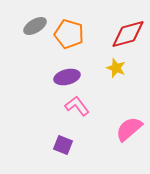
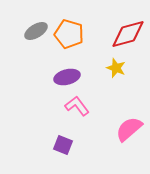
gray ellipse: moved 1 px right, 5 px down
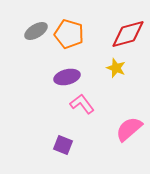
pink L-shape: moved 5 px right, 2 px up
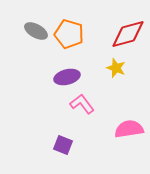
gray ellipse: rotated 60 degrees clockwise
pink semicircle: rotated 32 degrees clockwise
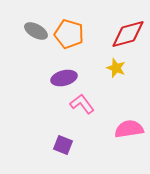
purple ellipse: moved 3 px left, 1 px down
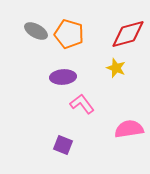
purple ellipse: moved 1 px left, 1 px up; rotated 10 degrees clockwise
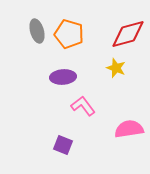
gray ellipse: moved 1 px right; rotated 45 degrees clockwise
pink L-shape: moved 1 px right, 2 px down
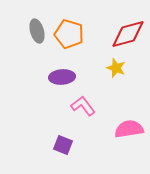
purple ellipse: moved 1 px left
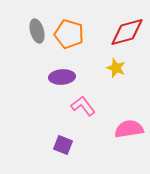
red diamond: moved 1 px left, 2 px up
